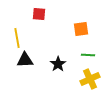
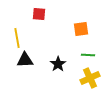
yellow cross: moved 1 px up
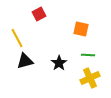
red square: rotated 32 degrees counterclockwise
orange square: rotated 21 degrees clockwise
yellow line: rotated 18 degrees counterclockwise
black triangle: moved 1 px down; rotated 12 degrees counterclockwise
black star: moved 1 px right, 1 px up
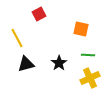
black triangle: moved 1 px right, 3 px down
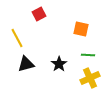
black star: moved 1 px down
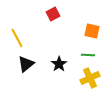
red square: moved 14 px right
orange square: moved 11 px right, 2 px down
black triangle: rotated 24 degrees counterclockwise
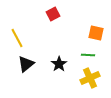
orange square: moved 4 px right, 2 px down
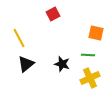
yellow line: moved 2 px right
black star: moved 3 px right; rotated 21 degrees counterclockwise
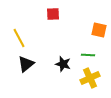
red square: rotated 24 degrees clockwise
orange square: moved 3 px right, 3 px up
black star: moved 1 px right
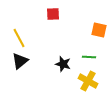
green line: moved 1 px right, 2 px down
black triangle: moved 6 px left, 3 px up
yellow cross: moved 2 px left, 3 px down; rotated 36 degrees counterclockwise
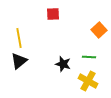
orange square: rotated 35 degrees clockwise
yellow line: rotated 18 degrees clockwise
black triangle: moved 1 px left
